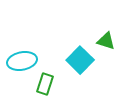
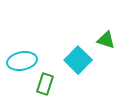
green triangle: moved 1 px up
cyan square: moved 2 px left
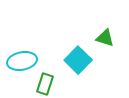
green triangle: moved 1 px left, 2 px up
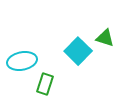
cyan square: moved 9 px up
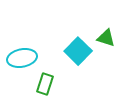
green triangle: moved 1 px right
cyan ellipse: moved 3 px up
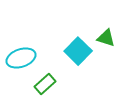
cyan ellipse: moved 1 px left; rotated 8 degrees counterclockwise
green rectangle: rotated 30 degrees clockwise
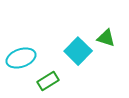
green rectangle: moved 3 px right, 3 px up; rotated 10 degrees clockwise
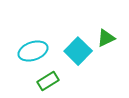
green triangle: rotated 42 degrees counterclockwise
cyan ellipse: moved 12 px right, 7 px up
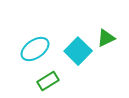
cyan ellipse: moved 2 px right, 2 px up; rotated 16 degrees counterclockwise
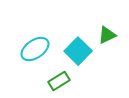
green triangle: moved 1 px right, 3 px up
green rectangle: moved 11 px right
